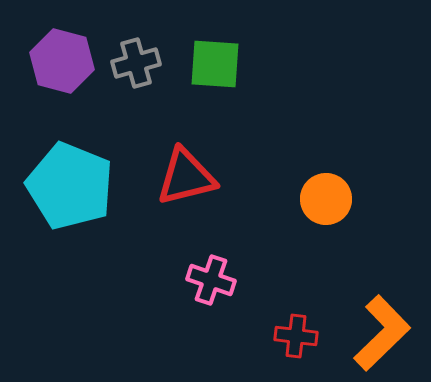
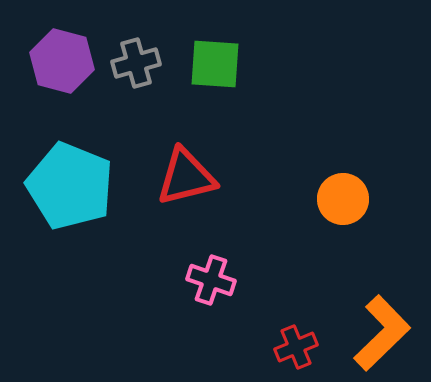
orange circle: moved 17 px right
red cross: moved 11 px down; rotated 30 degrees counterclockwise
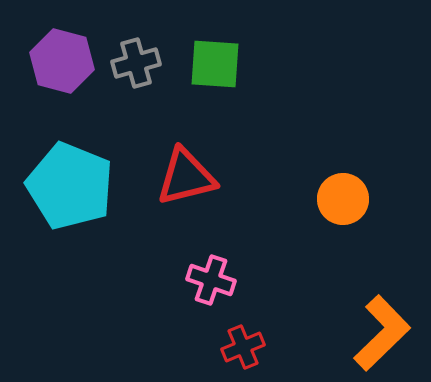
red cross: moved 53 px left
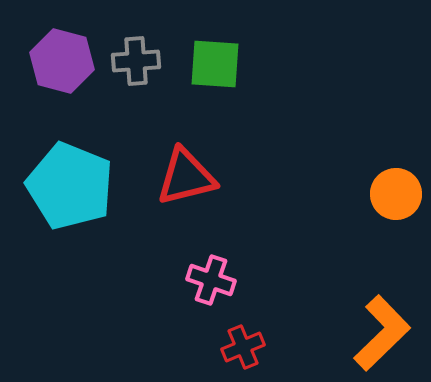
gray cross: moved 2 px up; rotated 12 degrees clockwise
orange circle: moved 53 px right, 5 px up
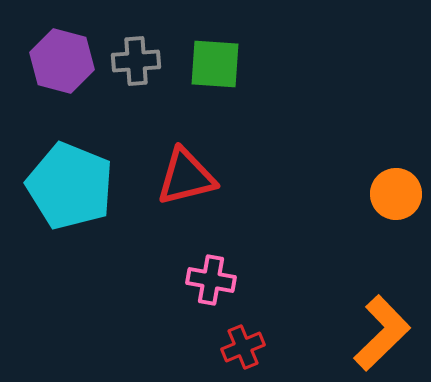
pink cross: rotated 9 degrees counterclockwise
